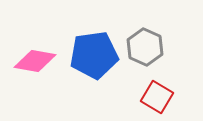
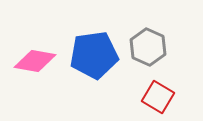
gray hexagon: moved 3 px right
red square: moved 1 px right
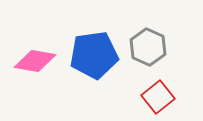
red square: rotated 20 degrees clockwise
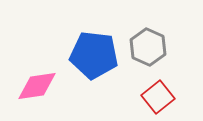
blue pentagon: rotated 15 degrees clockwise
pink diamond: moved 2 px right, 25 px down; rotated 18 degrees counterclockwise
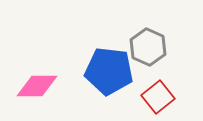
blue pentagon: moved 15 px right, 16 px down
pink diamond: rotated 9 degrees clockwise
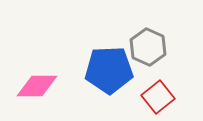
blue pentagon: moved 1 px up; rotated 9 degrees counterclockwise
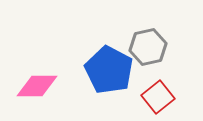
gray hexagon: rotated 24 degrees clockwise
blue pentagon: rotated 30 degrees clockwise
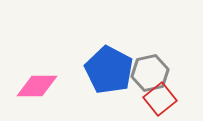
gray hexagon: moved 2 px right, 26 px down
red square: moved 2 px right, 2 px down
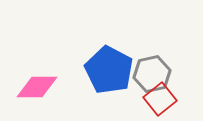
gray hexagon: moved 2 px right, 1 px down
pink diamond: moved 1 px down
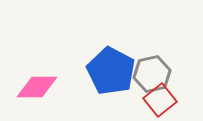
blue pentagon: moved 2 px right, 1 px down
red square: moved 1 px down
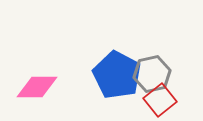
blue pentagon: moved 6 px right, 4 px down
